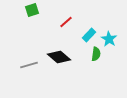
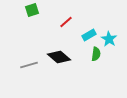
cyan rectangle: rotated 16 degrees clockwise
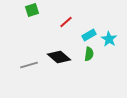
green semicircle: moved 7 px left
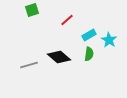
red line: moved 1 px right, 2 px up
cyan star: moved 1 px down
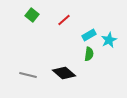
green square: moved 5 px down; rotated 32 degrees counterclockwise
red line: moved 3 px left
cyan star: rotated 14 degrees clockwise
black diamond: moved 5 px right, 16 px down
gray line: moved 1 px left, 10 px down; rotated 30 degrees clockwise
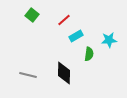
cyan rectangle: moved 13 px left, 1 px down
cyan star: rotated 21 degrees clockwise
black diamond: rotated 50 degrees clockwise
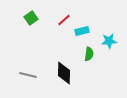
green square: moved 1 px left, 3 px down; rotated 16 degrees clockwise
cyan rectangle: moved 6 px right, 5 px up; rotated 16 degrees clockwise
cyan star: moved 1 px down
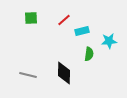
green square: rotated 32 degrees clockwise
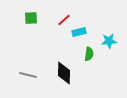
cyan rectangle: moved 3 px left, 1 px down
